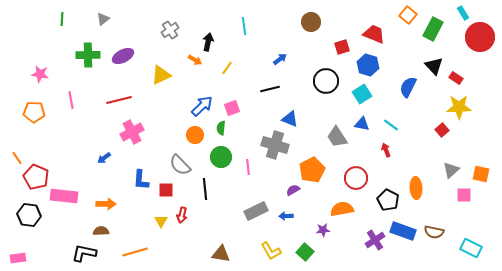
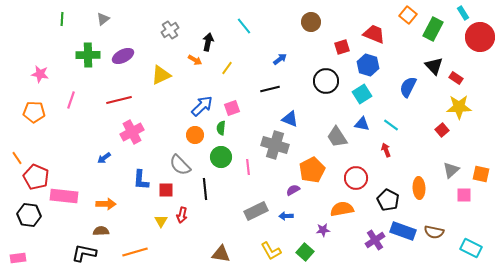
cyan line at (244, 26): rotated 30 degrees counterclockwise
pink line at (71, 100): rotated 30 degrees clockwise
orange ellipse at (416, 188): moved 3 px right
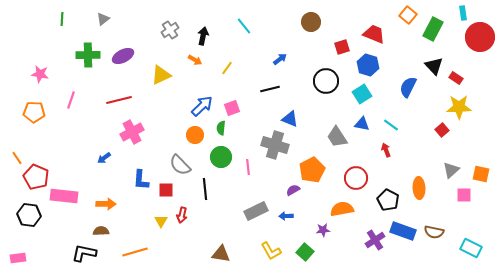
cyan rectangle at (463, 13): rotated 24 degrees clockwise
black arrow at (208, 42): moved 5 px left, 6 px up
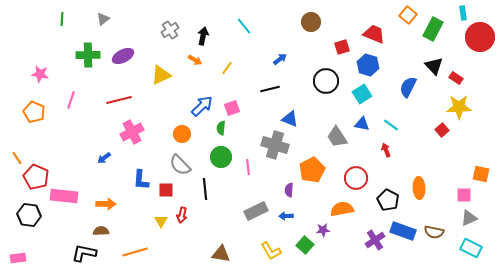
orange pentagon at (34, 112): rotated 20 degrees clockwise
orange circle at (195, 135): moved 13 px left, 1 px up
gray triangle at (451, 170): moved 18 px right, 48 px down; rotated 18 degrees clockwise
purple semicircle at (293, 190): moved 4 px left; rotated 56 degrees counterclockwise
green square at (305, 252): moved 7 px up
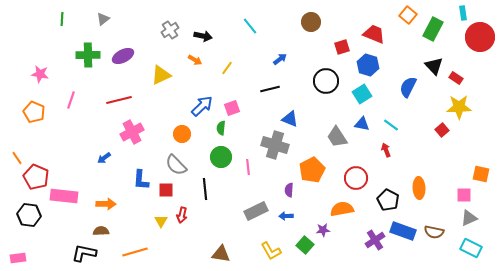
cyan line at (244, 26): moved 6 px right
black arrow at (203, 36): rotated 90 degrees clockwise
gray semicircle at (180, 165): moved 4 px left
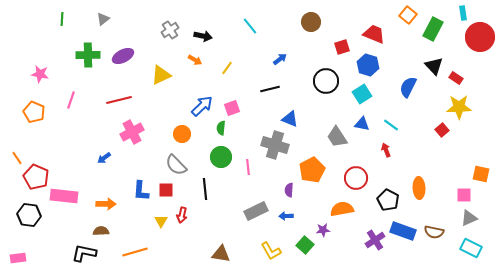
blue L-shape at (141, 180): moved 11 px down
